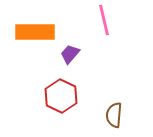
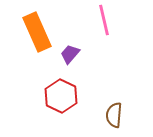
orange rectangle: moved 2 px right; rotated 66 degrees clockwise
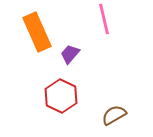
pink line: moved 1 px up
brown semicircle: rotated 55 degrees clockwise
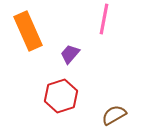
pink line: rotated 24 degrees clockwise
orange rectangle: moved 9 px left, 1 px up
red hexagon: rotated 16 degrees clockwise
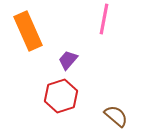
purple trapezoid: moved 2 px left, 6 px down
brown semicircle: moved 2 px right, 1 px down; rotated 70 degrees clockwise
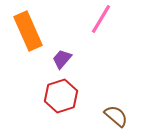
pink line: moved 3 px left; rotated 20 degrees clockwise
purple trapezoid: moved 6 px left, 1 px up
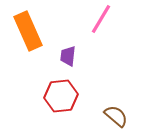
purple trapezoid: moved 6 px right, 3 px up; rotated 35 degrees counterclockwise
red hexagon: rotated 12 degrees clockwise
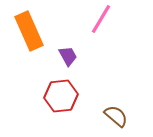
orange rectangle: moved 1 px right
purple trapezoid: rotated 145 degrees clockwise
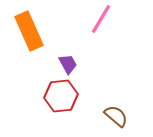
purple trapezoid: moved 8 px down
